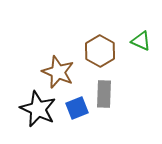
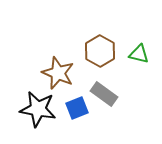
green triangle: moved 2 px left, 13 px down; rotated 10 degrees counterclockwise
brown star: moved 1 px down
gray rectangle: rotated 56 degrees counterclockwise
black star: rotated 15 degrees counterclockwise
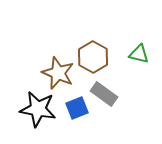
brown hexagon: moved 7 px left, 6 px down
